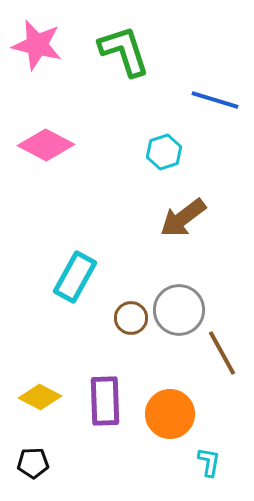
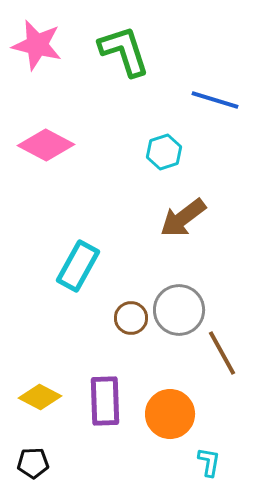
cyan rectangle: moved 3 px right, 11 px up
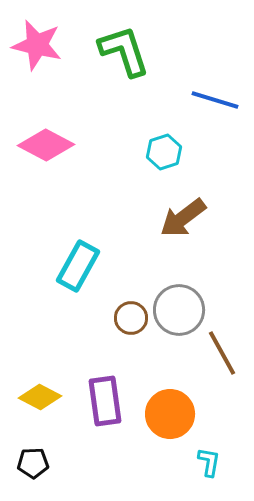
purple rectangle: rotated 6 degrees counterclockwise
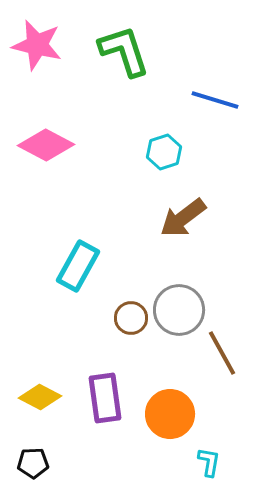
purple rectangle: moved 3 px up
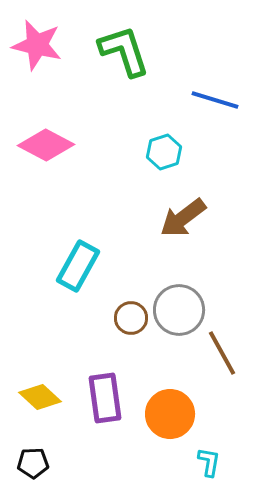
yellow diamond: rotated 15 degrees clockwise
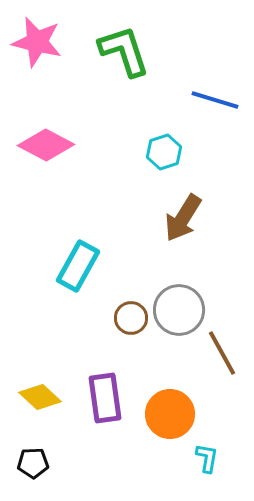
pink star: moved 3 px up
brown arrow: rotated 21 degrees counterclockwise
cyan L-shape: moved 2 px left, 4 px up
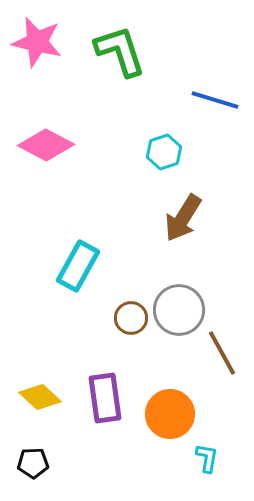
green L-shape: moved 4 px left
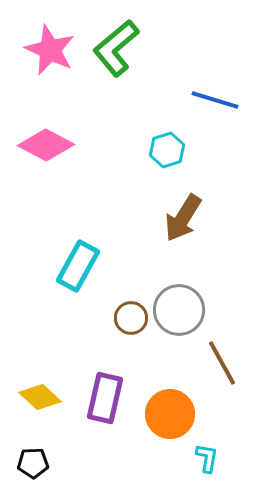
pink star: moved 13 px right, 8 px down; rotated 12 degrees clockwise
green L-shape: moved 4 px left, 3 px up; rotated 112 degrees counterclockwise
cyan hexagon: moved 3 px right, 2 px up
brown line: moved 10 px down
purple rectangle: rotated 21 degrees clockwise
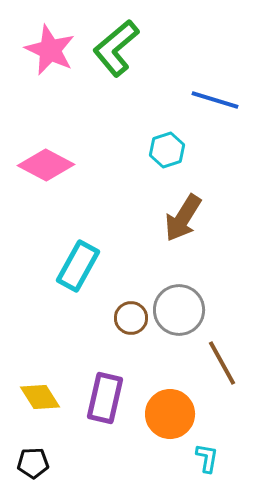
pink diamond: moved 20 px down
yellow diamond: rotated 15 degrees clockwise
